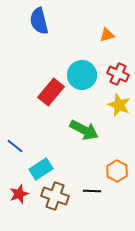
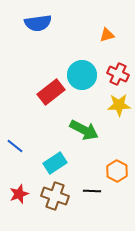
blue semicircle: moved 1 px left, 2 px down; rotated 84 degrees counterclockwise
red rectangle: rotated 12 degrees clockwise
yellow star: rotated 25 degrees counterclockwise
cyan rectangle: moved 14 px right, 6 px up
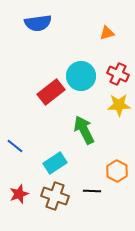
orange triangle: moved 2 px up
cyan circle: moved 1 px left, 1 px down
green arrow: rotated 144 degrees counterclockwise
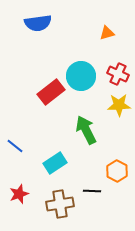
green arrow: moved 2 px right
brown cross: moved 5 px right, 8 px down; rotated 28 degrees counterclockwise
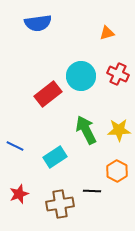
red rectangle: moved 3 px left, 2 px down
yellow star: moved 25 px down
blue line: rotated 12 degrees counterclockwise
cyan rectangle: moved 6 px up
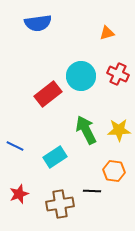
orange hexagon: moved 3 px left; rotated 20 degrees counterclockwise
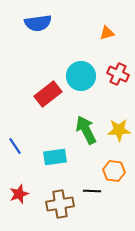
blue line: rotated 30 degrees clockwise
cyan rectangle: rotated 25 degrees clockwise
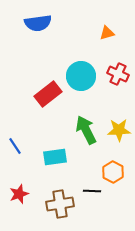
orange hexagon: moved 1 px left, 1 px down; rotated 20 degrees clockwise
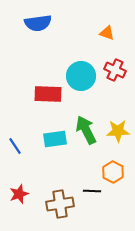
orange triangle: rotated 35 degrees clockwise
red cross: moved 3 px left, 4 px up
red rectangle: rotated 40 degrees clockwise
yellow star: moved 1 px left, 1 px down
cyan rectangle: moved 18 px up
